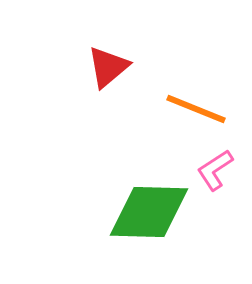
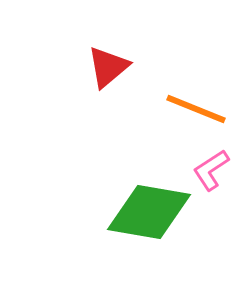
pink L-shape: moved 4 px left
green diamond: rotated 8 degrees clockwise
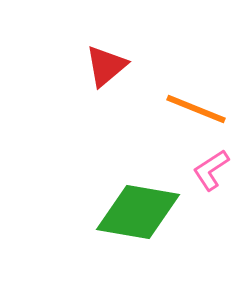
red triangle: moved 2 px left, 1 px up
green diamond: moved 11 px left
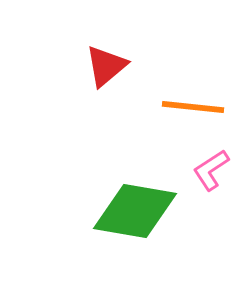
orange line: moved 3 px left, 2 px up; rotated 16 degrees counterclockwise
green diamond: moved 3 px left, 1 px up
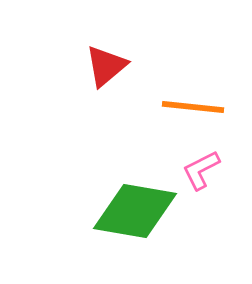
pink L-shape: moved 10 px left; rotated 6 degrees clockwise
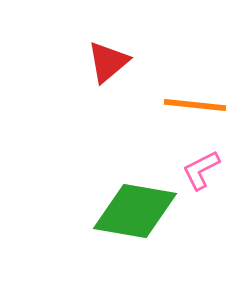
red triangle: moved 2 px right, 4 px up
orange line: moved 2 px right, 2 px up
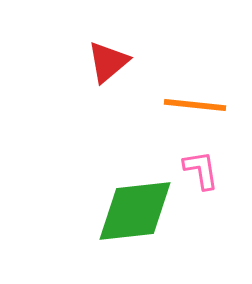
pink L-shape: rotated 108 degrees clockwise
green diamond: rotated 16 degrees counterclockwise
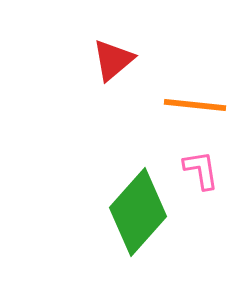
red triangle: moved 5 px right, 2 px up
green diamond: moved 3 px right, 1 px down; rotated 42 degrees counterclockwise
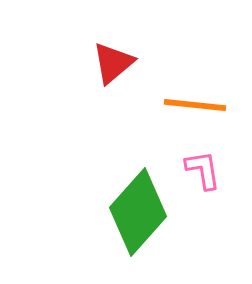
red triangle: moved 3 px down
pink L-shape: moved 2 px right
